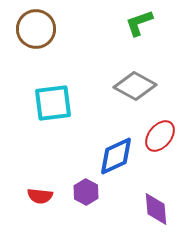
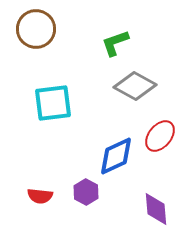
green L-shape: moved 24 px left, 20 px down
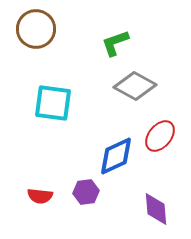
cyan square: rotated 15 degrees clockwise
purple hexagon: rotated 25 degrees clockwise
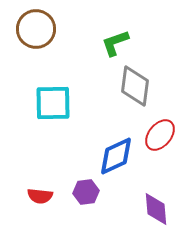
gray diamond: rotated 69 degrees clockwise
cyan square: rotated 9 degrees counterclockwise
red ellipse: moved 1 px up
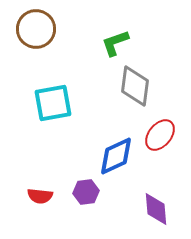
cyan square: rotated 9 degrees counterclockwise
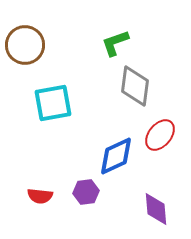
brown circle: moved 11 px left, 16 px down
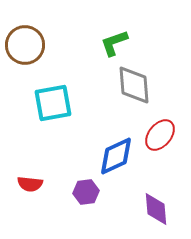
green L-shape: moved 1 px left
gray diamond: moved 1 px left, 1 px up; rotated 12 degrees counterclockwise
red semicircle: moved 10 px left, 12 px up
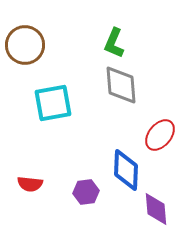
green L-shape: rotated 48 degrees counterclockwise
gray diamond: moved 13 px left
blue diamond: moved 10 px right, 14 px down; rotated 63 degrees counterclockwise
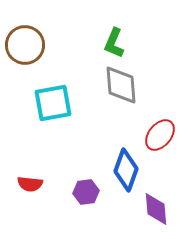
blue diamond: rotated 18 degrees clockwise
